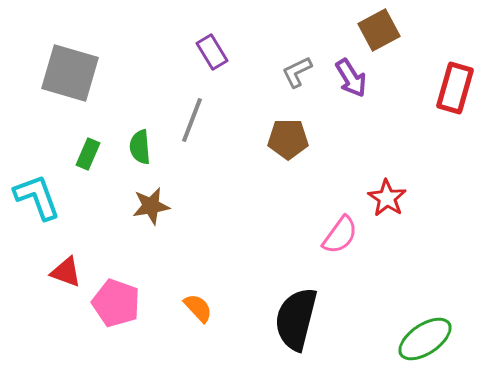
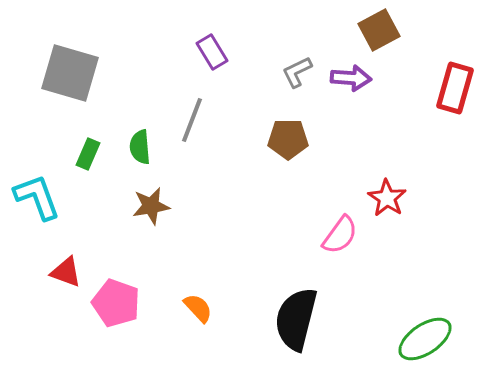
purple arrow: rotated 54 degrees counterclockwise
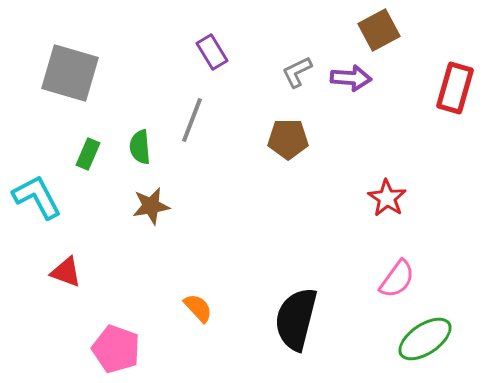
cyan L-shape: rotated 8 degrees counterclockwise
pink semicircle: moved 57 px right, 44 px down
pink pentagon: moved 46 px down
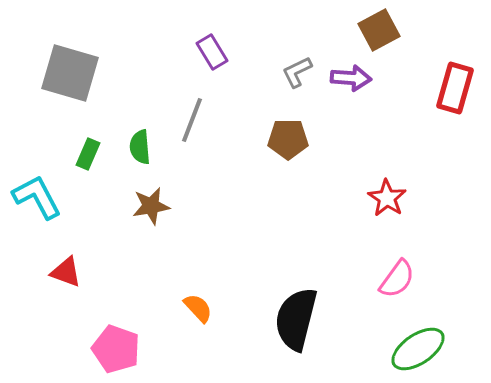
green ellipse: moved 7 px left, 10 px down
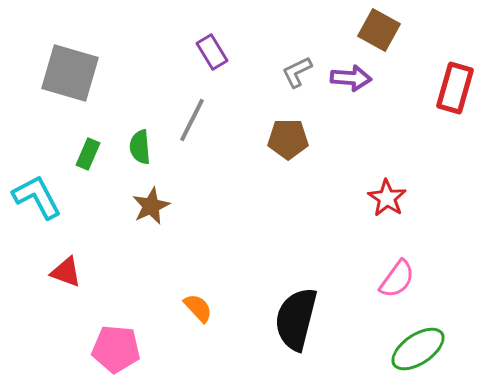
brown square: rotated 33 degrees counterclockwise
gray line: rotated 6 degrees clockwise
brown star: rotated 15 degrees counterclockwise
pink pentagon: rotated 15 degrees counterclockwise
